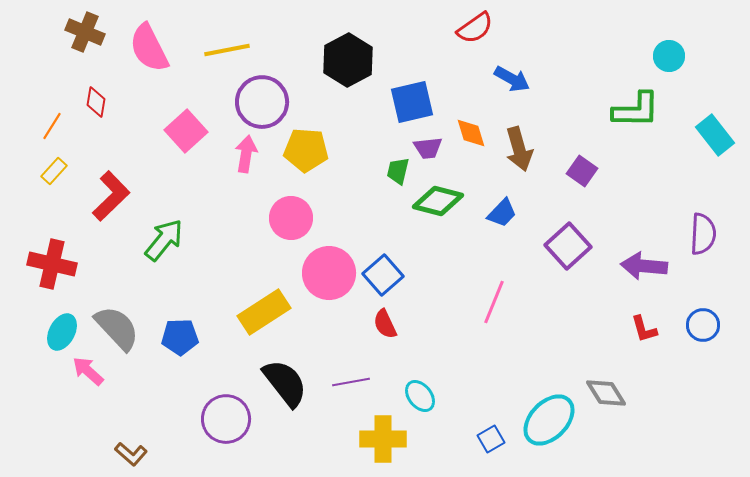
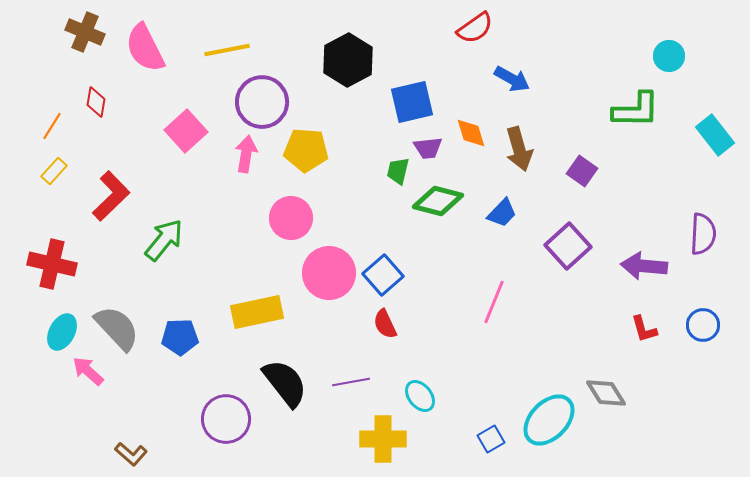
pink semicircle at (149, 48): moved 4 px left
yellow rectangle at (264, 312): moved 7 px left; rotated 21 degrees clockwise
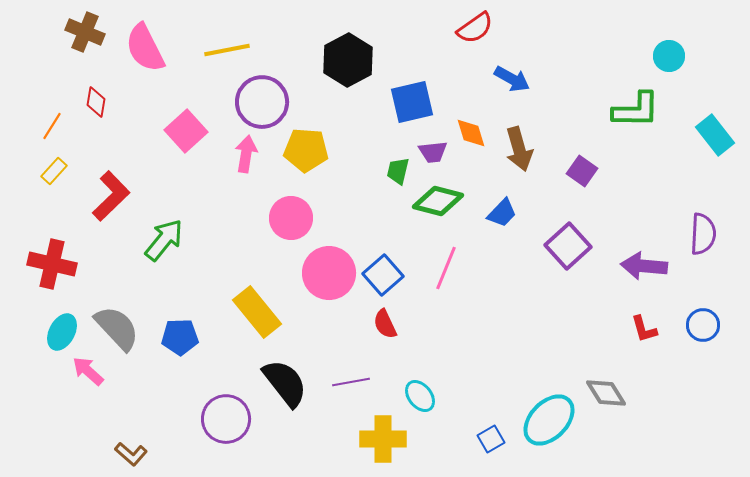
purple trapezoid at (428, 148): moved 5 px right, 4 px down
pink line at (494, 302): moved 48 px left, 34 px up
yellow rectangle at (257, 312): rotated 63 degrees clockwise
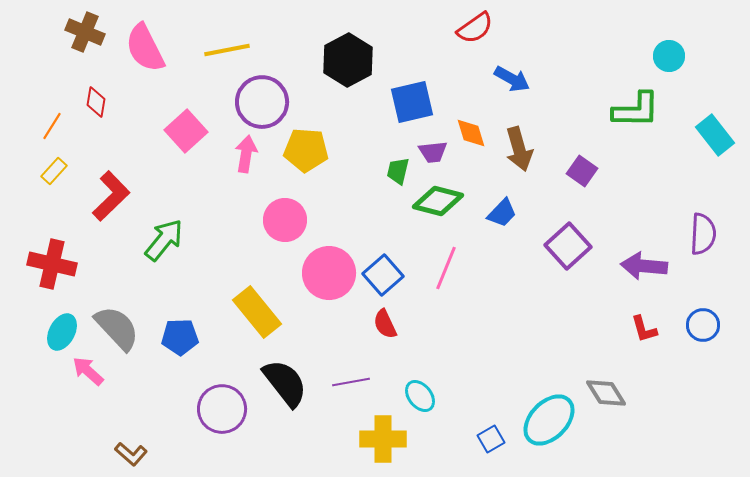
pink circle at (291, 218): moved 6 px left, 2 px down
purple circle at (226, 419): moved 4 px left, 10 px up
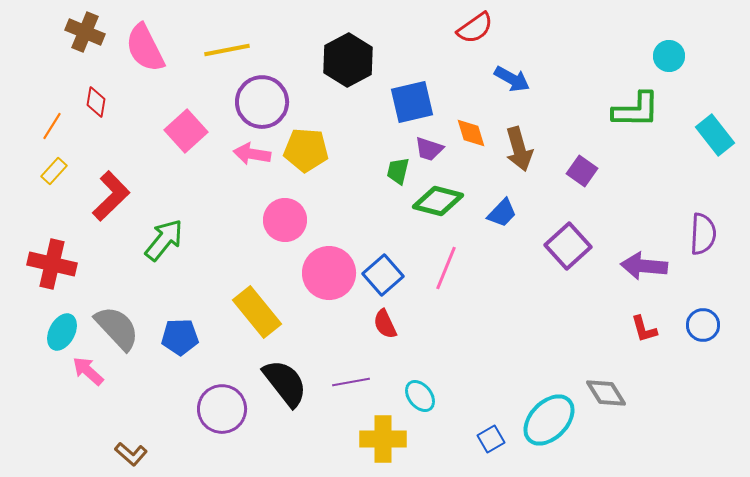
purple trapezoid at (433, 152): moved 4 px left, 3 px up; rotated 24 degrees clockwise
pink arrow at (246, 154): moved 6 px right; rotated 90 degrees counterclockwise
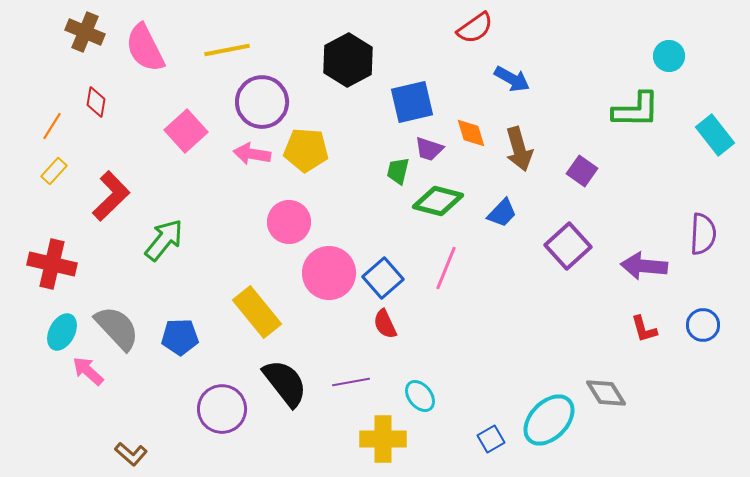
pink circle at (285, 220): moved 4 px right, 2 px down
blue square at (383, 275): moved 3 px down
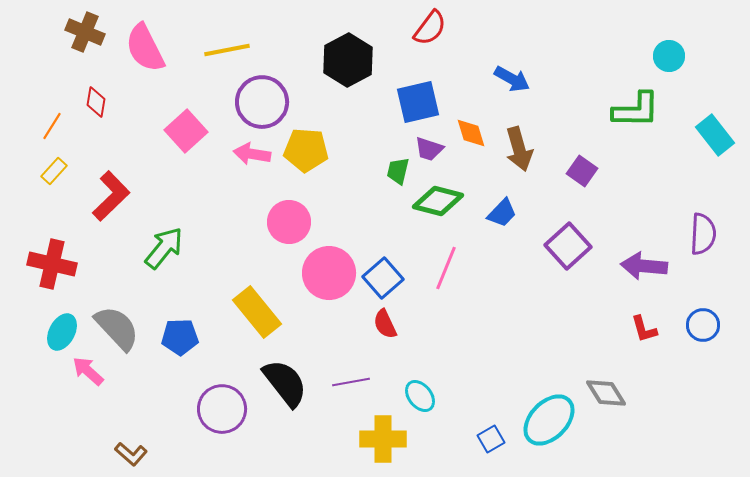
red semicircle at (475, 28): moved 45 px left; rotated 18 degrees counterclockwise
blue square at (412, 102): moved 6 px right
green arrow at (164, 240): moved 8 px down
